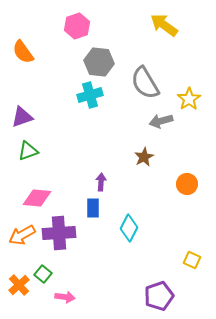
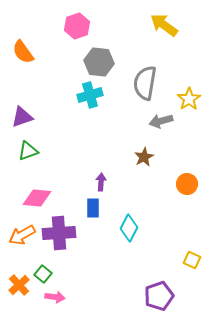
gray semicircle: rotated 40 degrees clockwise
pink arrow: moved 10 px left
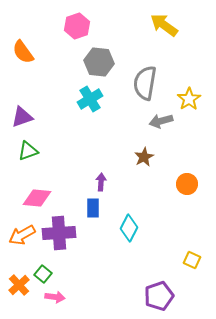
cyan cross: moved 4 px down; rotated 15 degrees counterclockwise
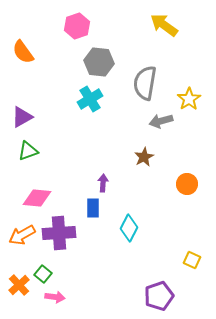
purple triangle: rotated 10 degrees counterclockwise
purple arrow: moved 2 px right, 1 px down
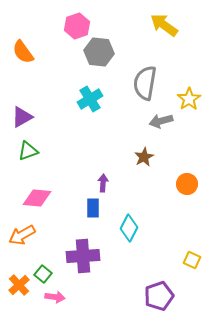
gray hexagon: moved 10 px up
purple cross: moved 24 px right, 23 px down
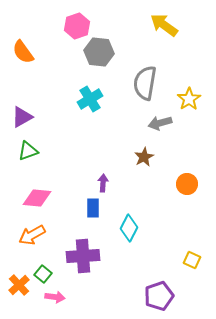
gray arrow: moved 1 px left, 2 px down
orange arrow: moved 10 px right
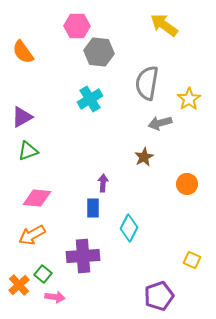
pink hexagon: rotated 20 degrees clockwise
gray semicircle: moved 2 px right
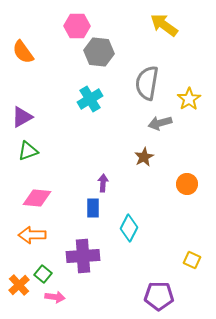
orange arrow: rotated 28 degrees clockwise
purple pentagon: rotated 20 degrees clockwise
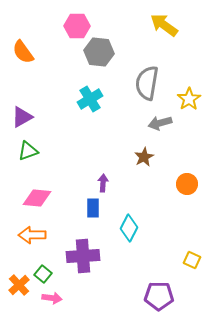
pink arrow: moved 3 px left, 1 px down
